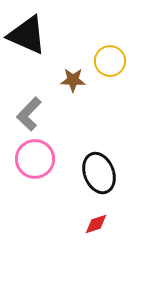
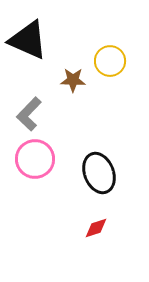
black triangle: moved 1 px right, 5 px down
red diamond: moved 4 px down
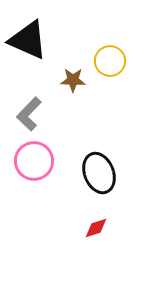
pink circle: moved 1 px left, 2 px down
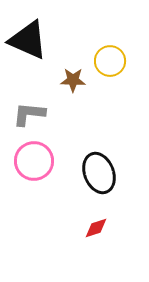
gray L-shape: rotated 52 degrees clockwise
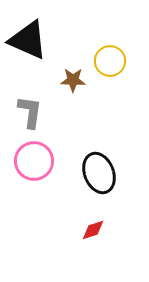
gray L-shape: moved 1 px right, 2 px up; rotated 92 degrees clockwise
red diamond: moved 3 px left, 2 px down
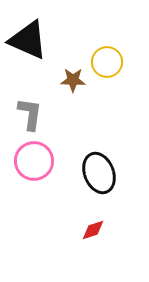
yellow circle: moved 3 px left, 1 px down
gray L-shape: moved 2 px down
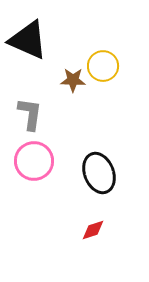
yellow circle: moved 4 px left, 4 px down
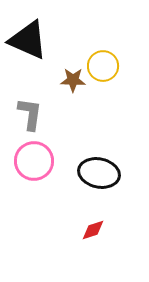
black ellipse: rotated 57 degrees counterclockwise
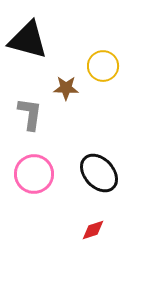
black triangle: rotated 9 degrees counterclockwise
brown star: moved 7 px left, 8 px down
pink circle: moved 13 px down
black ellipse: rotated 36 degrees clockwise
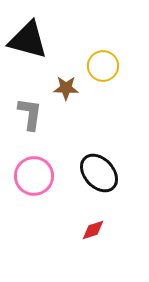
pink circle: moved 2 px down
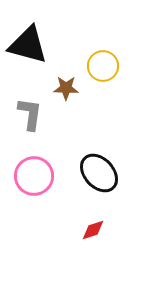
black triangle: moved 5 px down
